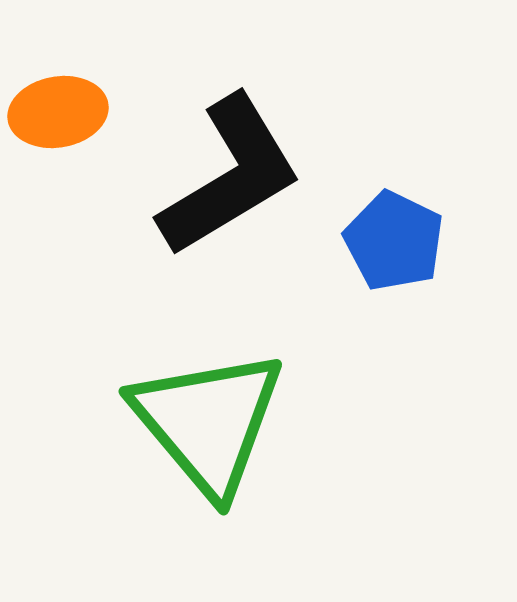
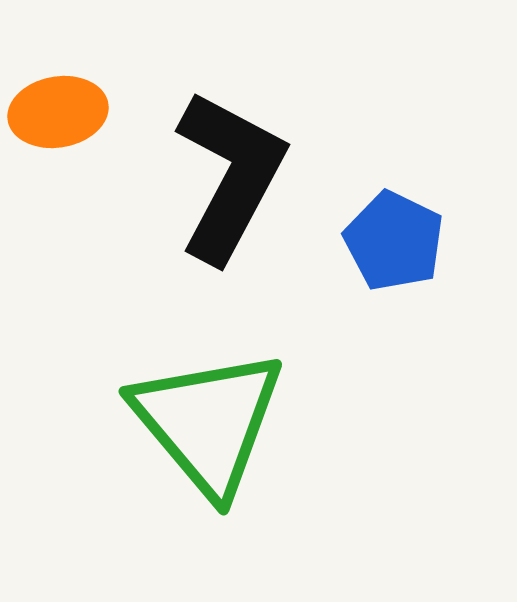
black L-shape: rotated 31 degrees counterclockwise
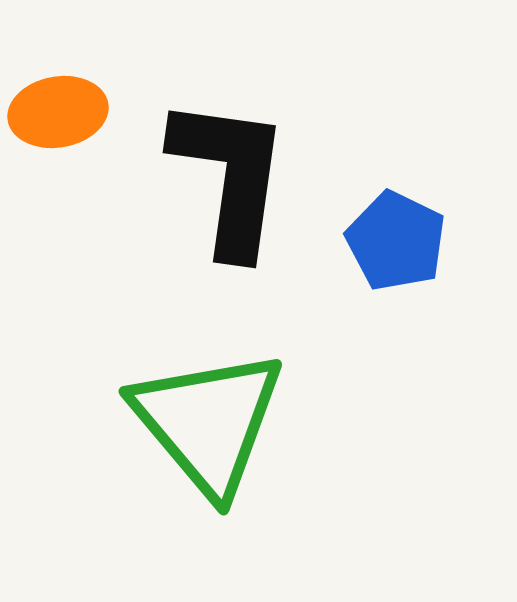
black L-shape: rotated 20 degrees counterclockwise
blue pentagon: moved 2 px right
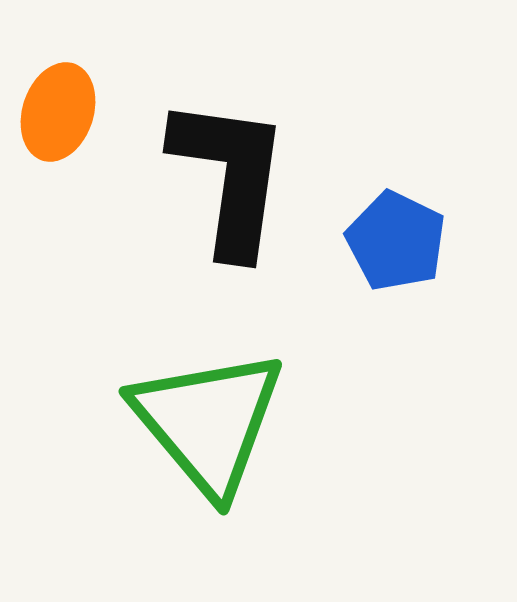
orange ellipse: rotated 62 degrees counterclockwise
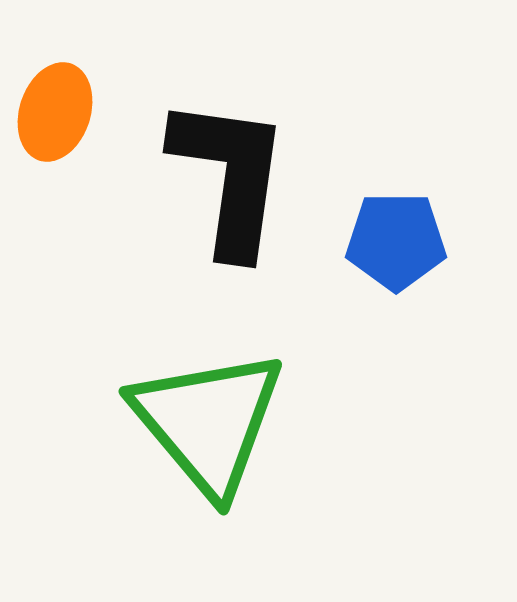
orange ellipse: moved 3 px left
blue pentagon: rotated 26 degrees counterclockwise
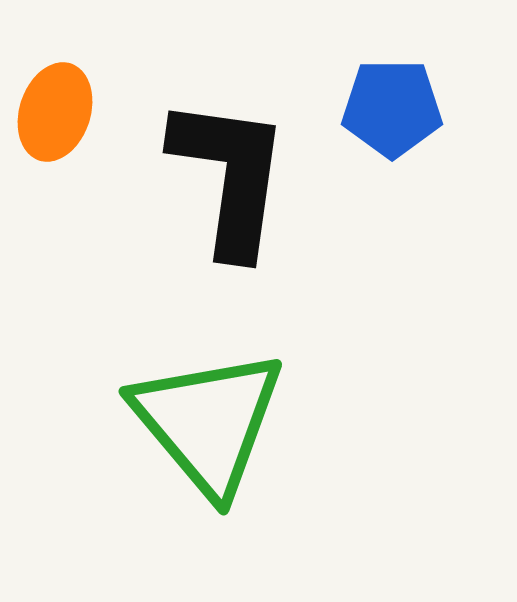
blue pentagon: moved 4 px left, 133 px up
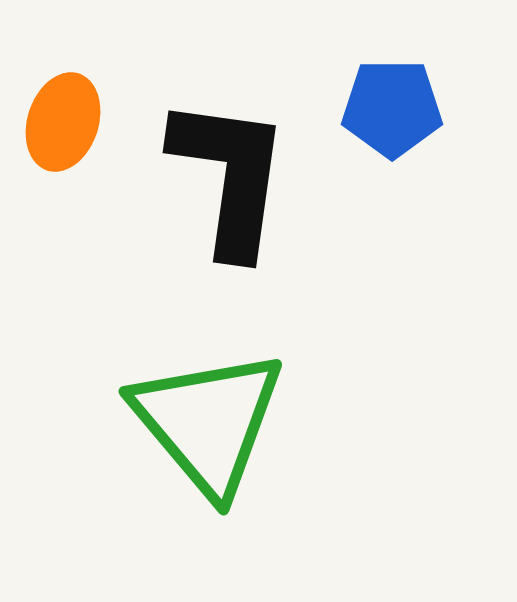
orange ellipse: moved 8 px right, 10 px down
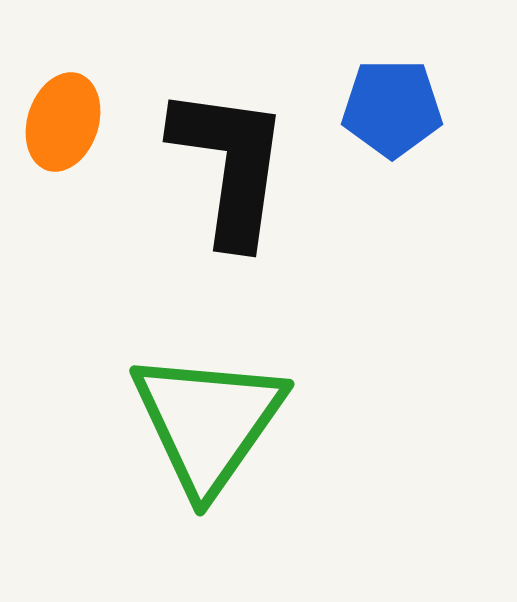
black L-shape: moved 11 px up
green triangle: rotated 15 degrees clockwise
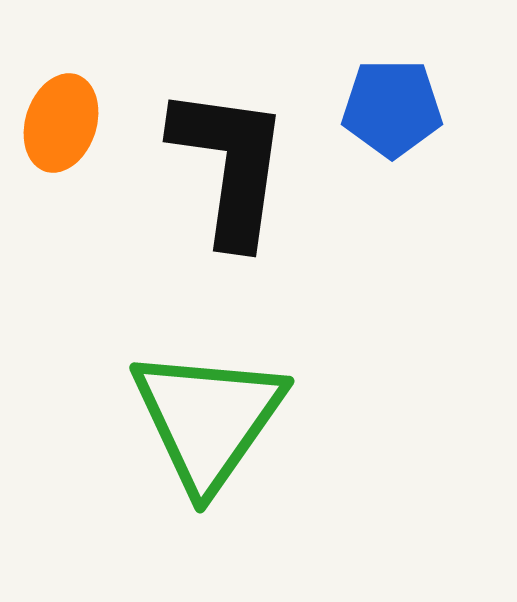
orange ellipse: moved 2 px left, 1 px down
green triangle: moved 3 px up
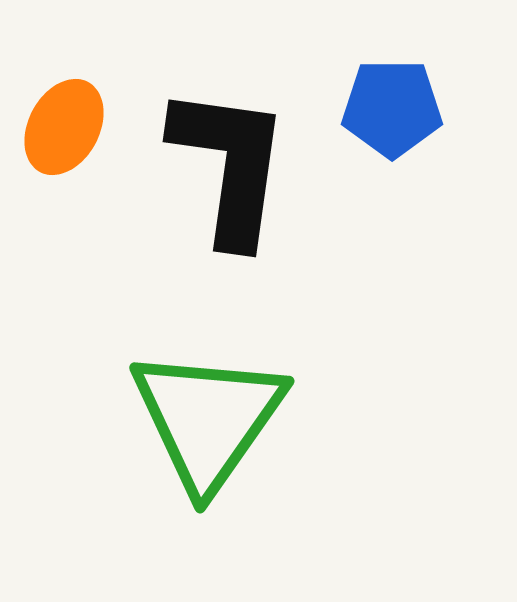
orange ellipse: moved 3 px right, 4 px down; rotated 10 degrees clockwise
